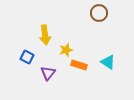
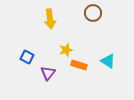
brown circle: moved 6 px left
yellow arrow: moved 5 px right, 16 px up
cyan triangle: moved 1 px up
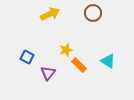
yellow arrow: moved 5 px up; rotated 108 degrees counterclockwise
orange rectangle: rotated 28 degrees clockwise
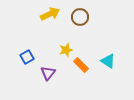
brown circle: moved 13 px left, 4 px down
blue square: rotated 32 degrees clockwise
orange rectangle: moved 2 px right
